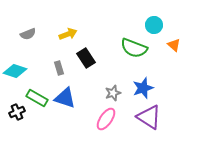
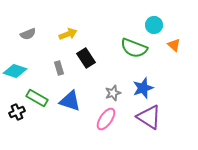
blue triangle: moved 5 px right, 3 px down
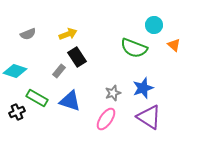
black rectangle: moved 9 px left, 1 px up
gray rectangle: moved 3 px down; rotated 56 degrees clockwise
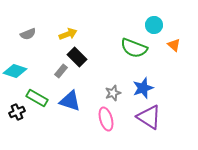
black rectangle: rotated 12 degrees counterclockwise
gray rectangle: moved 2 px right
pink ellipse: rotated 50 degrees counterclockwise
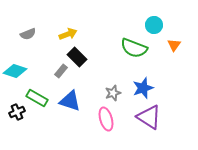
orange triangle: rotated 24 degrees clockwise
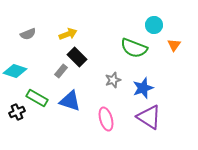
gray star: moved 13 px up
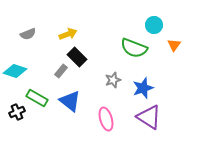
blue triangle: rotated 20 degrees clockwise
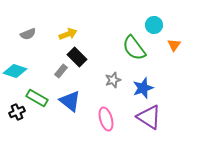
green semicircle: rotated 32 degrees clockwise
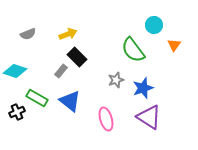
green semicircle: moved 1 px left, 2 px down
gray star: moved 3 px right
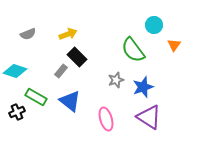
blue star: moved 1 px up
green rectangle: moved 1 px left, 1 px up
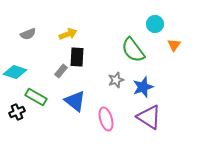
cyan circle: moved 1 px right, 1 px up
black rectangle: rotated 48 degrees clockwise
cyan diamond: moved 1 px down
blue triangle: moved 5 px right
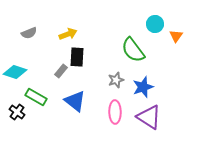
gray semicircle: moved 1 px right, 1 px up
orange triangle: moved 2 px right, 9 px up
black cross: rotated 28 degrees counterclockwise
pink ellipse: moved 9 px right, 7 px up; rotated 15 degrees clockwise
